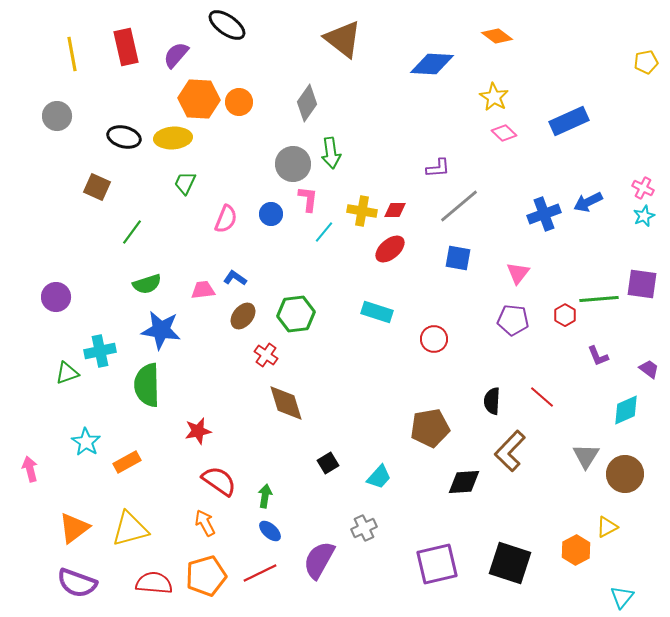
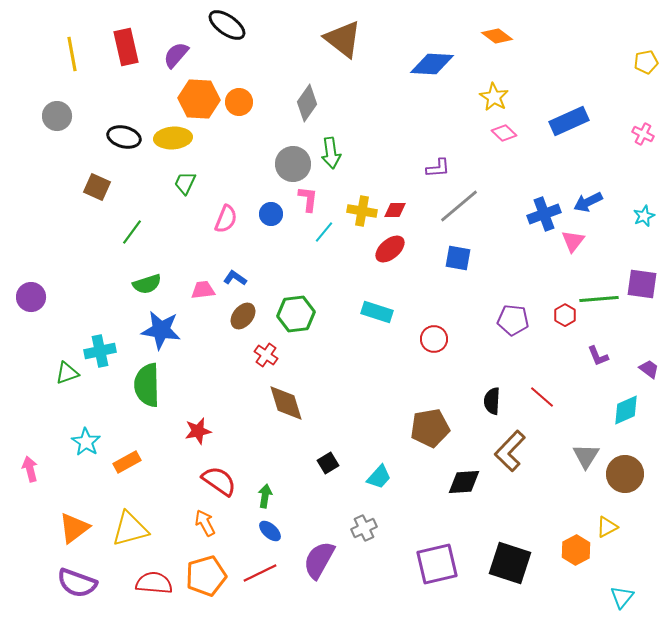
pink cross at (643, 188): moved 54 px up
pink triangle at (518, 273): moved 55 px right, 32 px up
purple circle at (56, 297): moved 25 px left
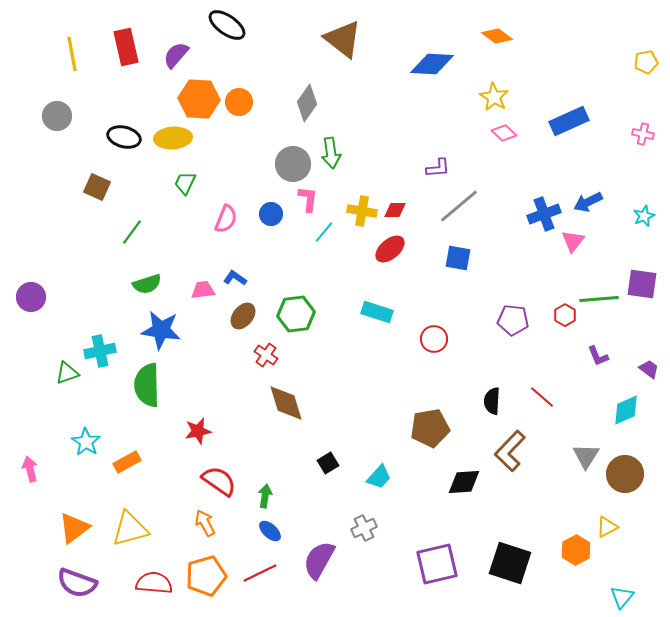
pink cross at (643, 134): rotated 15 degrees counterclockwise
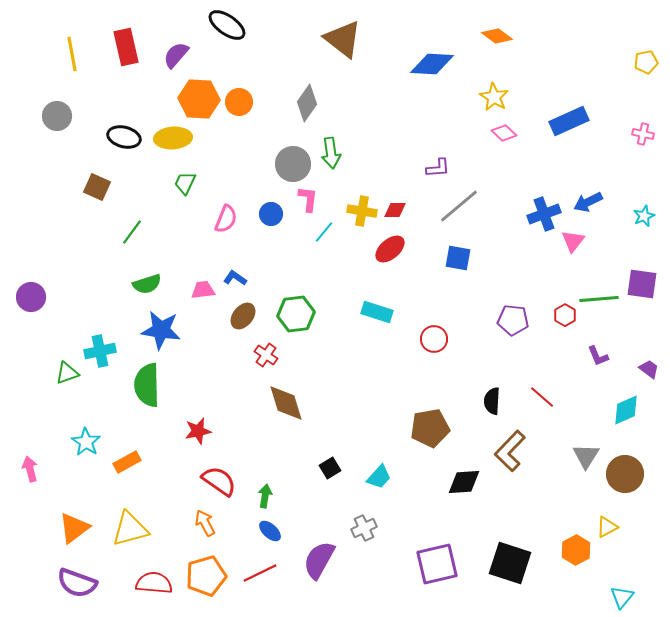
black square at (328, 463): moved 2 px right, 5 px down
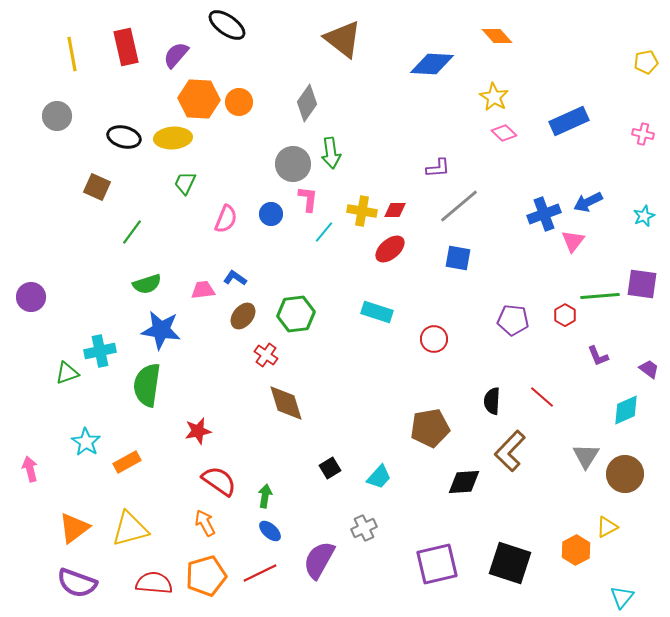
orange diamond at (497, 36): rotated 12 degrees clockwise
green line at (599, 299): moved 1 px right, 3 px up
green semicircle at (147, 385): rotated 9 degrees clockwise
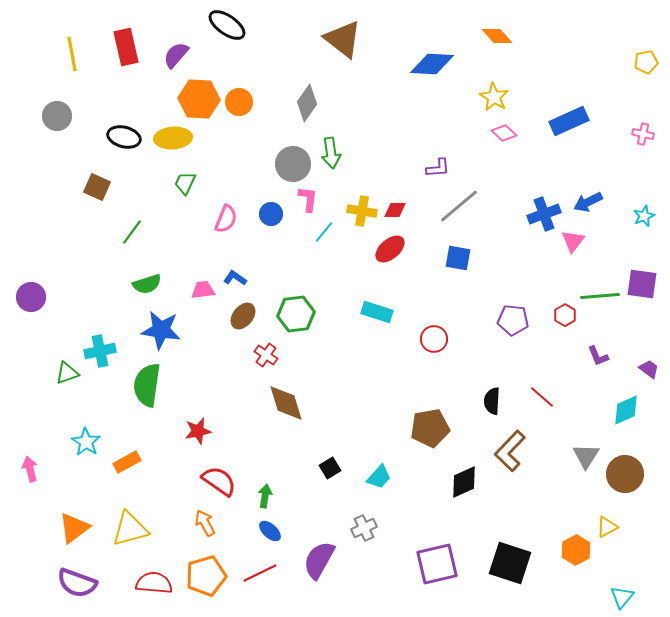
black diamond at (464, 482): rotated 20 degrees counterclockwise
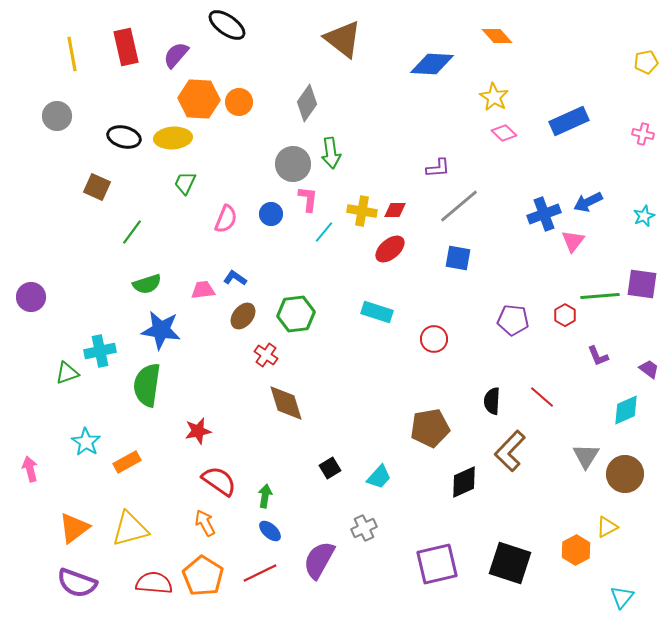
orange pentagon at (206, 576): moved 3 px left; rotated 24 degrees counterclockwise
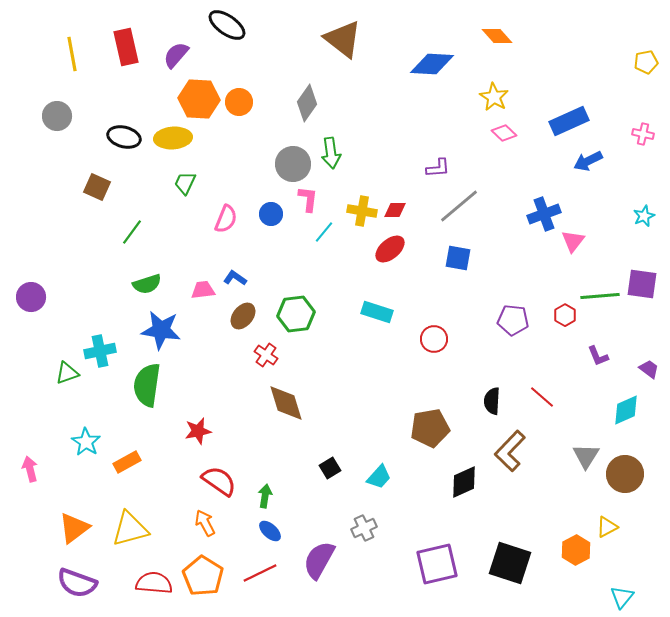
blue arrow at (588, 202): moved 41 px up
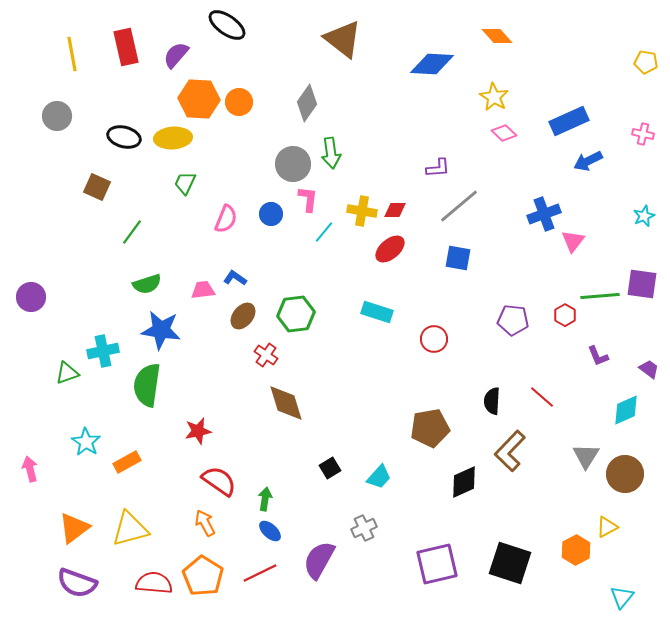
yellow pentagon at (646, 62): rotated 20 degrees clockwise
cyan cross at (100, 351): moved 3 px right
green arrow at (265, 496): moved 3 px down
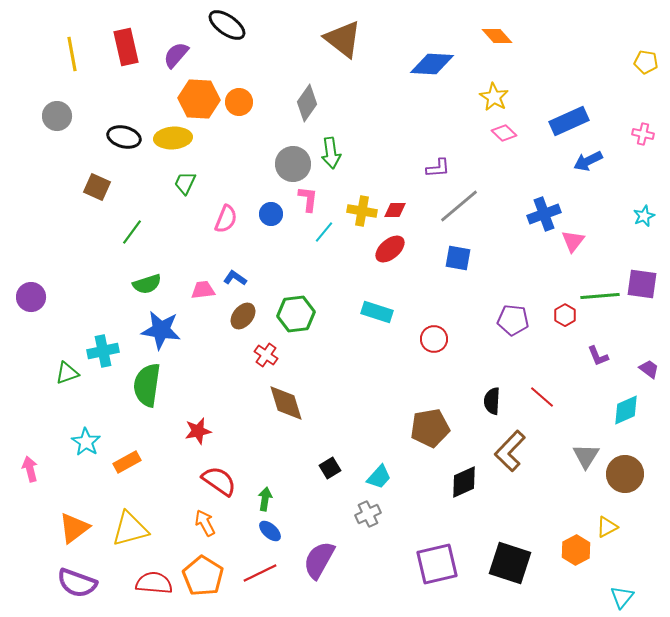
gray cross at (364, 528): moved 4 px right, 14 px up
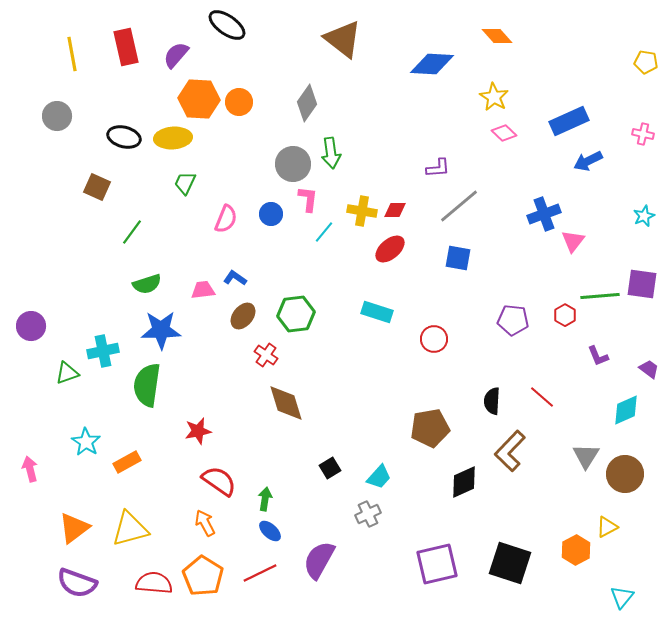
purple circle at (31, 297): moved 29 px down
blue star at (161, 330): rotated 9 degrees counterclockwise
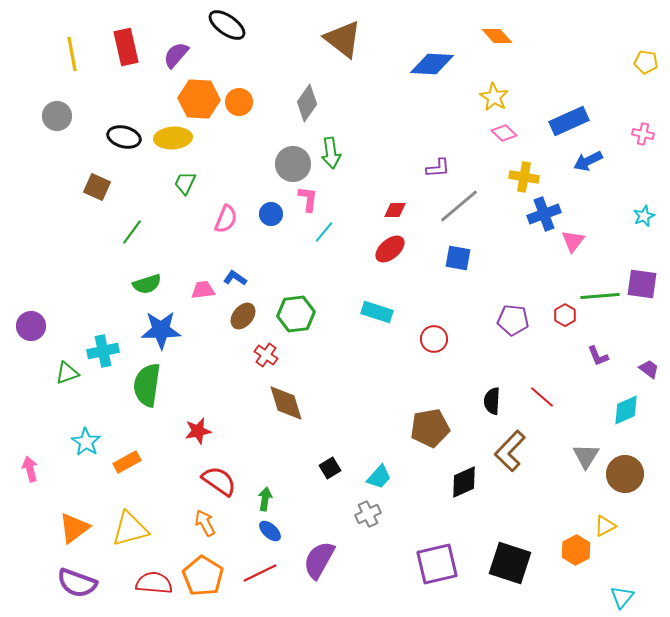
yellow cross at (362, 211): moved 162 px right, 34 px up
yellow triangle at (607, 527): moved 2 px left, 1 px up
